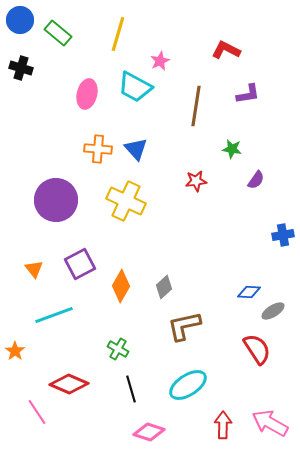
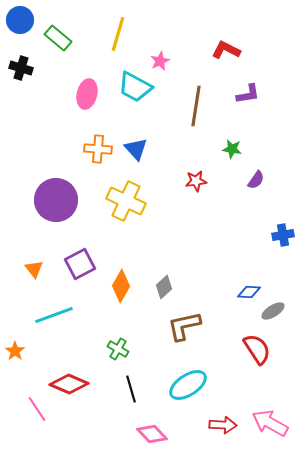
green rectangle: moved 5 px down
pink line: moved 3 px up
red arrow: rotated 92 degrees clockwise
pink diamond: moved 3 px right, 2 px down; rotated 28 degrees clockwise
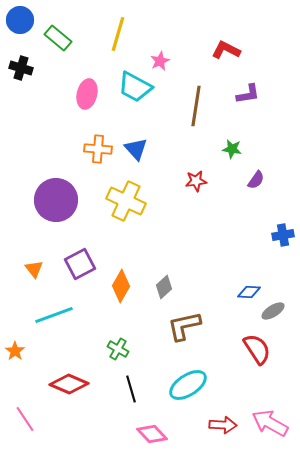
pink line: moved 12 px left, 10 px down
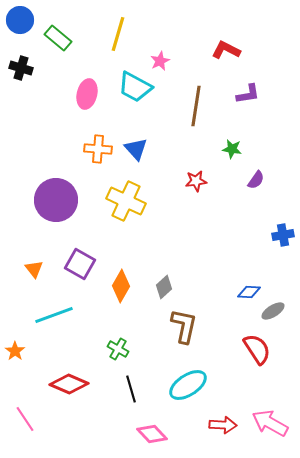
purple square: rotated 32 degrees counterclockwise
brown L-shape: rotated 114 degrees clockwise
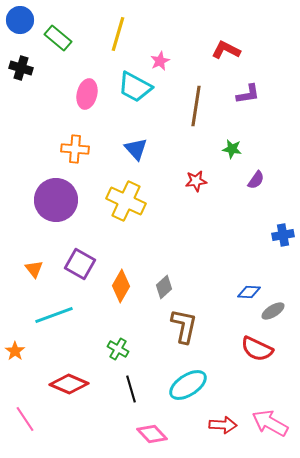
orange cross: moved 23 px left
red semicircle: rotated 148 degrees clockwise
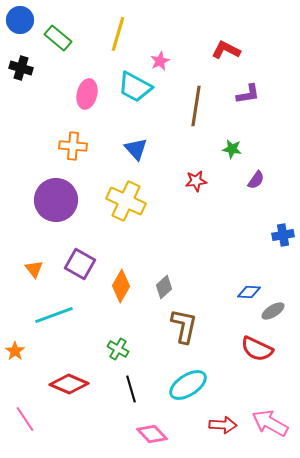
orange cross: moved 2 px left, 3 px up
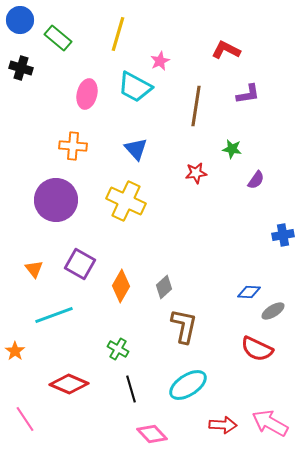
red star: moved 8 px up
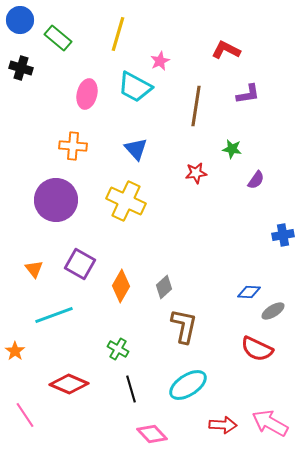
pink line: moved 4 px up
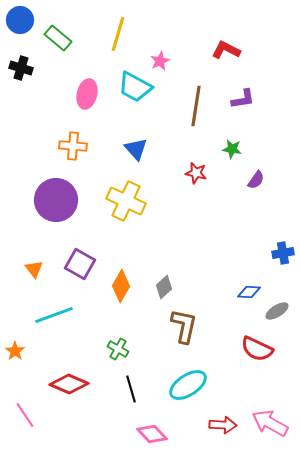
purple L-shape: moved 5 px left, 5 px down
red star: rotated 20 degrees clockwise
blue cross: moved 18 px down
gray ellipse: moved 4 px right
